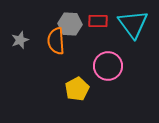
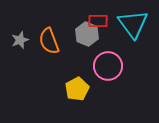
gray hexagon: moved 17 px right, 10 px down; rotated 20 degrees clockwise
orange semicircle: moved 7 px left; rotated 16 degrees counterclockwise
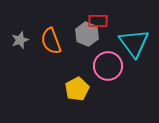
cyan triangle: moved 1 px right, 19 px down
orange semicircle: moved 2 px right
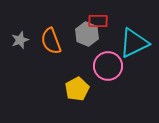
cyan triangle: rotated 40 degrees clockwise
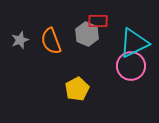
pink circle: moved 23 px right
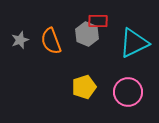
pink circle: moved 3 px left, 26 px down
yellow pentagon: moved 7 px right, 2 px up; rotated 10 degrees clockwise
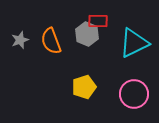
pink circle: moved 6 px right, 2 px down
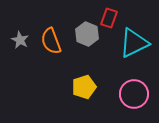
red rectangle: moved 11 px right, 3 px up; rotated 72 degrees counterclockwise
gray star: rotated 24 degrees counterclockwise
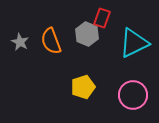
red rectangle: moved 7 px left
gray star: moved 2 px down
yellow pentagon: moved 1 px left
pink circle: moved 1 px left, 1 px down
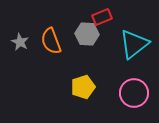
red rectangle: moved 1 px up; rotated 48 degrees clockwise
gray hexagon: rotated 20 degrees counterclockwise
cyan triangle: moved 1 px down; rotated 12 degrees counterclockwise
pink circle: moved 1 px right, 2 px up
